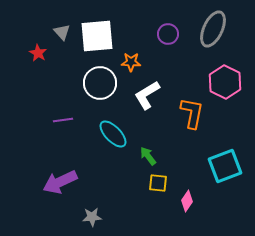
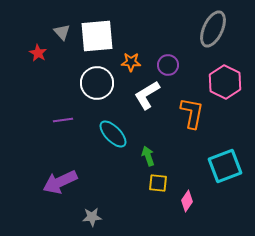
purple circle: moved 31 px down
white circle: moved 3 px left
green arrow: rotated 18 degrees clockwise
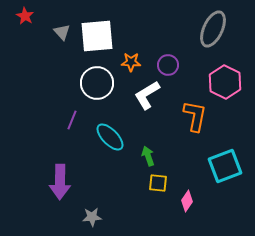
red star: moved 13 px left, 37 px up
orange L-shape: moved 3 px right, 3 px down
purple line: moved 9 px right; rotated 60 degrees counterclockwise
cyan ellipse: moved 3 px left, 3 px down
purple arrow: rotated 64 degrees counterclockwise
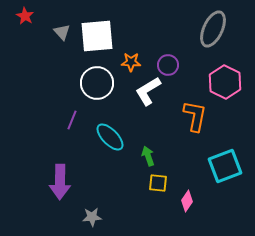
white L-shape: moved 1 px right, 4 px up
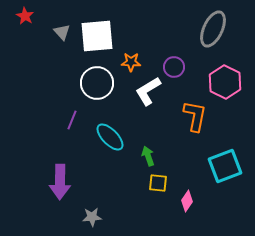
purple circle: moved 6 px right, 2 px down
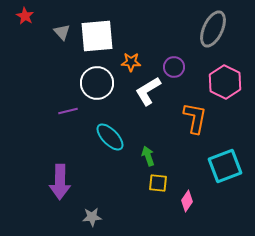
orange L-shape: moved 2 px down
purple line: moved 4 px left, 9 px up; rotated 54 degrees clockwise
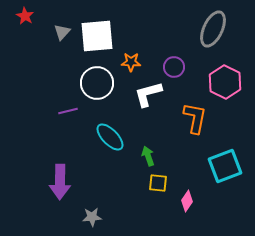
gray triangle: rotated 24 degrees clockwise
white L-shape: moved 3 px down; rotated 16 degrees clockwise
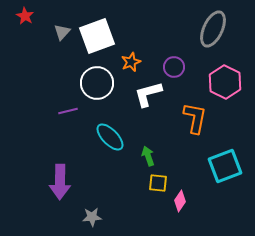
white square: rotated 15 degrees counterclockwise
orange star: rotated 24 degrees counterclockwise
pink diamond: moved 7 px left
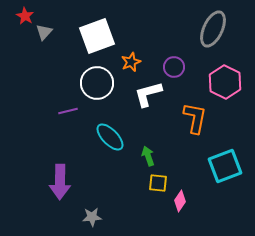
gray triangle: moved 18 px left
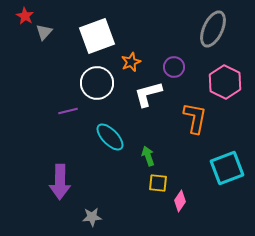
cyan square: moved 2 px right, 2 px down
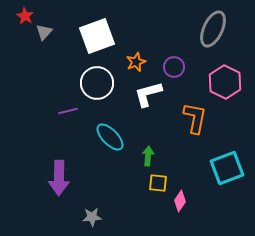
orange star: moved 5 px right
green arrow: rotated 24 degrees clockwise
purple arrow: moved 1 px left, 4 px up
